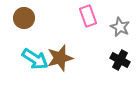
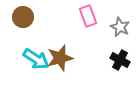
brown circle: moved 1 px left, 1 px up
cyan arrow: moved 1 px right
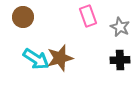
black cross: rotated 30 degrees counterclockwise
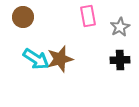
pink rectangle: rotated 10 degrees clockwise
gray star: rotated 18 degrees clockwise
brown star: moved 1 px down
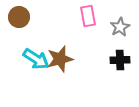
brown circle: moved 4 px left
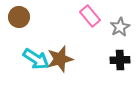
pink rectangle: moved 2 px right; rotated 30 degrees counterclockwise
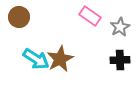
pink rectangle: rotated 15 degrees counterclockwise
brown star: rotated 12 degrees counterclockwise
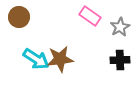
brown star: rotated 20 degrees clockwise
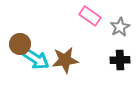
brown circle: moved 1 px right, 27 px down
brown star: moved 5 px right, 1 px down
